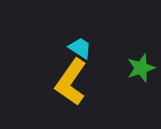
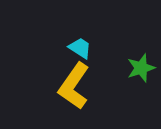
yellow L-shape: moved 3 px right, 4 px down
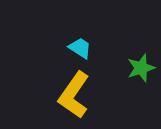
yellow L-shape: moved 9 px down
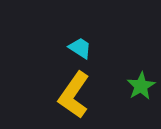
green star: moved 18 px down; rotated 12 degrees counterclockwise
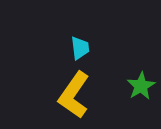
cyan trapezoid: rotated 50 degrees clockwise
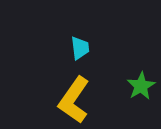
yellow L-shape: moved 5 px down
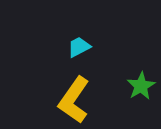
cyan trapezoid: moved 1 px left, 1 px up; rotated 110 degrees counterclockwise
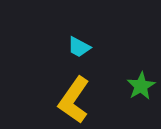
cyan trapezoid: rotated 125 degrees counterclockwise
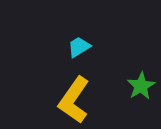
cyan trapezoid: rotated 120 degrees clockwise
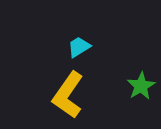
yellow L-shape: moved 6 px left, 5 px up
